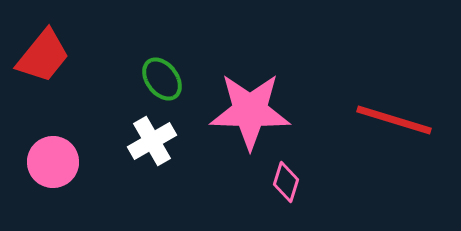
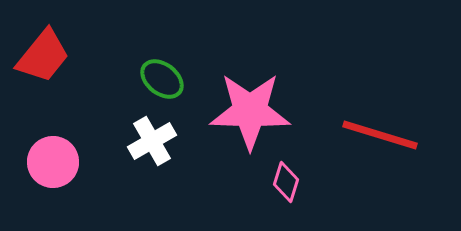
green ellipse: rotated 15 degrees counterclockwise
red line: moved 14 px left, 15 px down
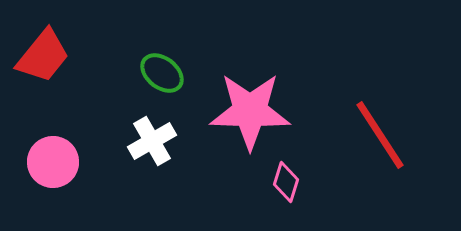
green ellipse: moved 6 px up
red line: rotated 40 degrees clockwise
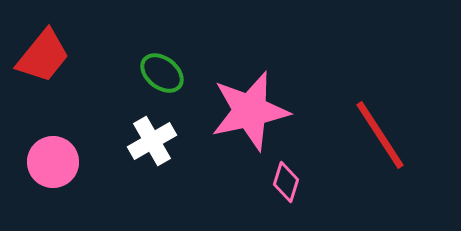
pink star: rotated 14 degrees counterclockwise
